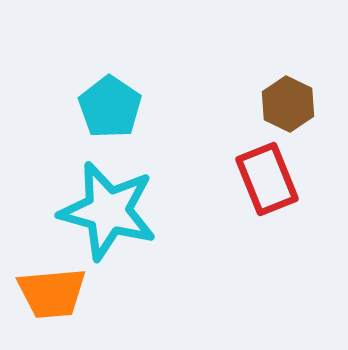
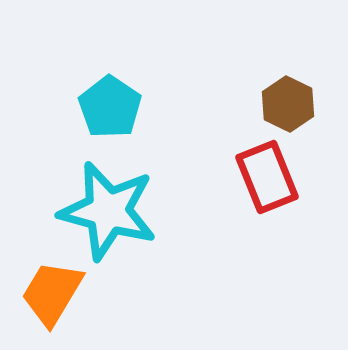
red rectangle: moved 2 px up
orange trapezoid: rotated 126 degrees clockwise
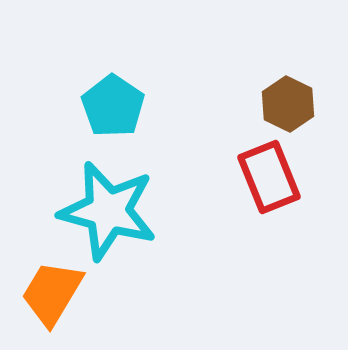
cyan pentagon: moved 3 px right, 1 px up
red rectangle: moved 2 px right
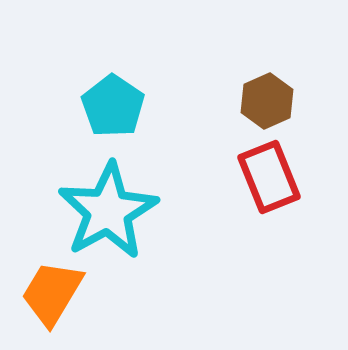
brown hexagon: moved 21 px left, 3 px up; rotated 10 degrees clockwise
cyan star: rotated 28 degrees clockwise
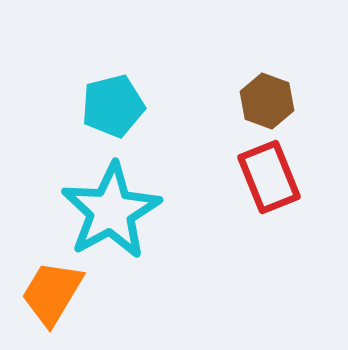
brown hexagon: rotated 16 degrees counterclockwise
cyan pentagon: rotated 24 degrees clockwise
cyan star: moved 3 px right
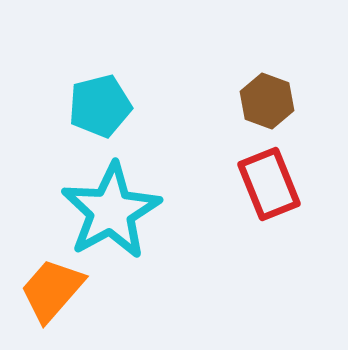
cyan pentagon: moved 13 px left
red rectangle: moved 7 px down
orange trapezoid: moved 3 px up; rotated 10 degrees clockwise
